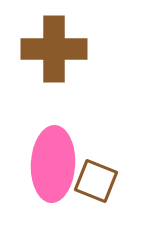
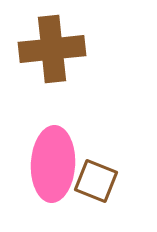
brown cross: moved 2 px left; rotated 6 degrees counterclockwise
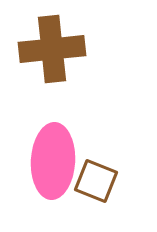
pink ellipse: moved 3 px up
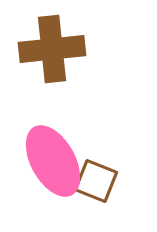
pink ellipse: rotated 32 degrees counterclockwise
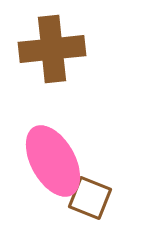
brown square: moved 6 px left, 17 px down
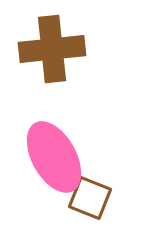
pink ellipse: moved 1 px right, 4 px up
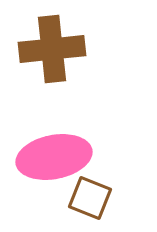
pink ellipse: rotated 72 degrees counterclockwise
